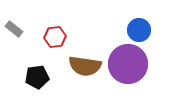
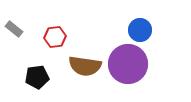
blue circle: moved 1 px right
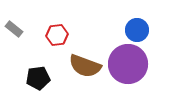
blue circle: moved 3 px left
red hexagon: moved 2 px right, 2 px up
brown semicircle: rotated 12 degrees clockwise
black pentagon: moved 1 px right, 1 px down
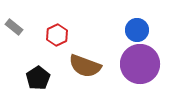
gray rectangle: moved 2 px up
red hexagon: rotated 20 degrees counterclockwise
purple circle: moved 12 px right
black pentagon: rotated 25 degrees counterclockwise
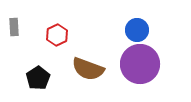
gray rectangle: rotated 48 degrees clockwise
brown semicircle: moved 3 px right, 3 px down
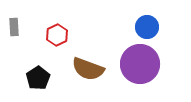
blue circle: moved 10 px right, 3 px up
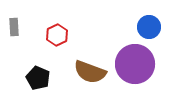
blue circle: moved 2 px right
purple circle: moved 5 px left
brown semicircle: moved 2 px right, 3 px down
black pentagon: rotated 15 degrees counterclockwise
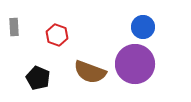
blue circle: moved 6 px left
red hexagon: rotated 15 degrees counterclockwise
